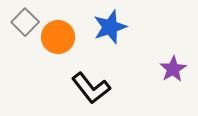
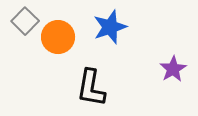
gray square: moved 1 px up
black L-shape: rotated 48 degrees clockwise
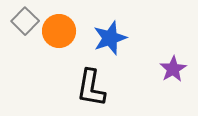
blue star: moved 11 px down
orange circle: moved 1 px right, 6 px up
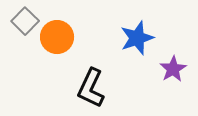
orange circle: moved 2 px left, 6 px down
blue star: moved 27 px right
black L-shape: rotated 15 degrees clockwise
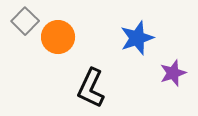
orange circle: moved 1 px right
purple star: moved 4 px down; rotated 12 degrees clockwise
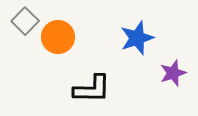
black L-shape: moved 1 px right, 1 px down; rotated 114 degrees counterclockwise
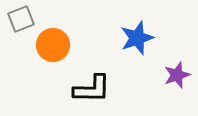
gray square: moved 4 px left, 2 px up; rotated 24 degrees clockwise
orange circle: moved 5 px left, 8 px down
purple star: moved 4 px right, 2 px down
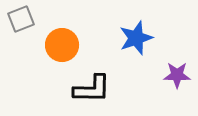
blue star: moved 1 px left
orange circle: moved 9 px right
purple star: rotated 20 degrees clockwise
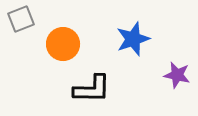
blue star: moved 3 px left, 1 px down
orange circle: moved 1 px right, 1 px up
purple star: rotated 12 degrees clockwise
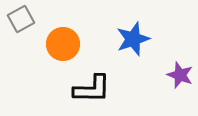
gray square: rotated 8 degrees counterclockwise
purple star: moved 3 px right; rotated 8 degrees clockwise
